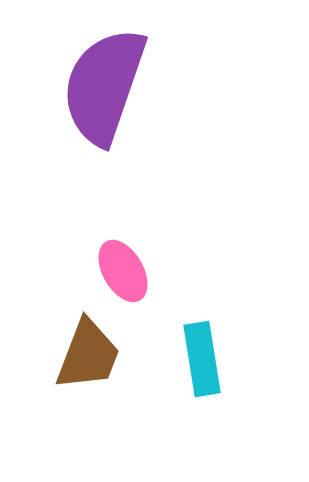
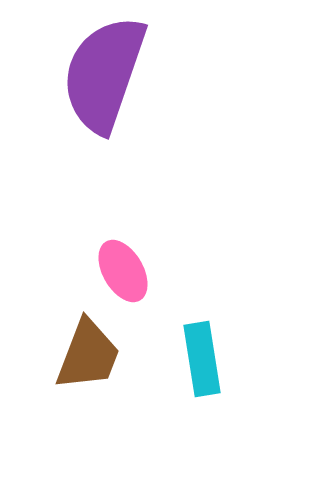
purple semicircle: moved 12 px up
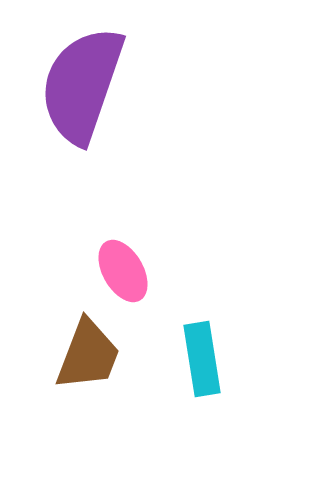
purple semicircle: moved 22 px left, 11 px down
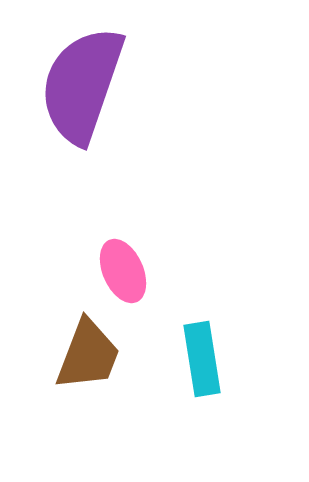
pink ellipse: rotated 6 degrees clockwise
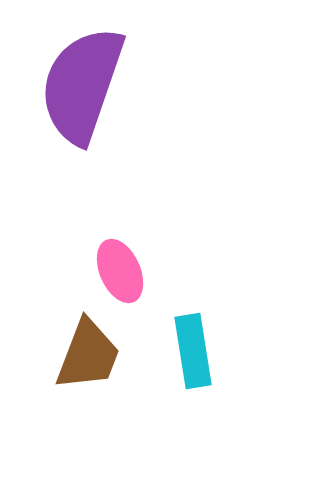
pink ellipse: moved 3 px left
cyan rectangle: moved 9 px left, 8 px up
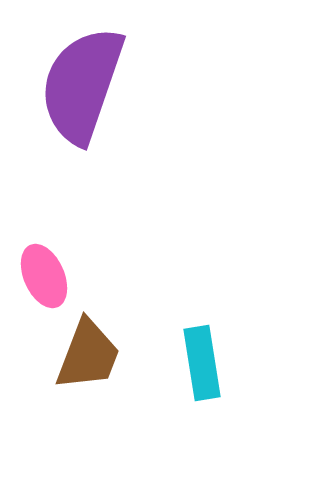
pink ellipse: moved 76 px left, 5 px down
cyan rectangle: moved 9 px right, 12 px down
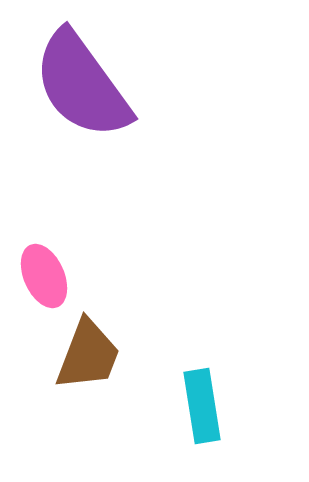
purple semicircle: rotated 55 degrees counterclockwise
cyan rectangle: moved 43 px down
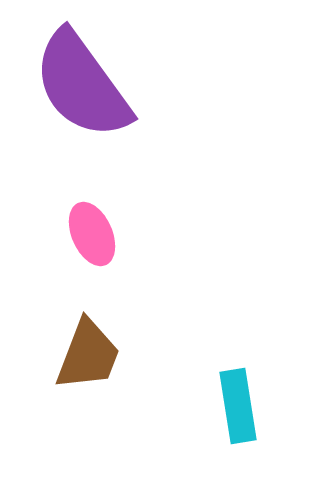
pink ellipse: moved 48 px right, 42 px up
cyan rectangle: moved 36 px right
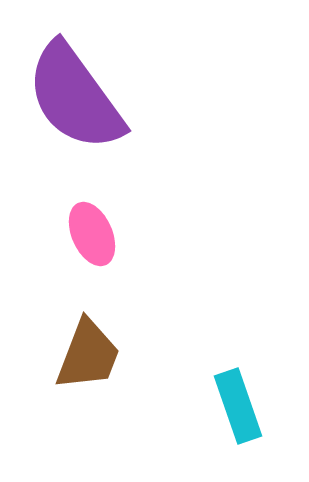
purple semicircle: moved 7 px left, 12 px down
cyan rectangle: rotated 10 degrees counterclockwise
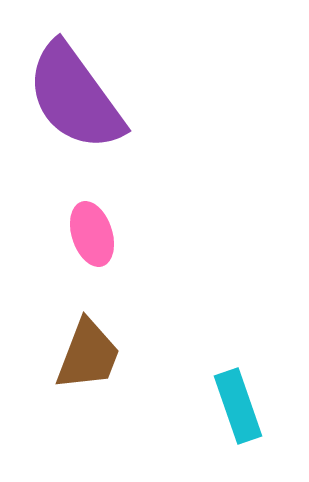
pink ellipse: rotated 6 degrees clockwise
